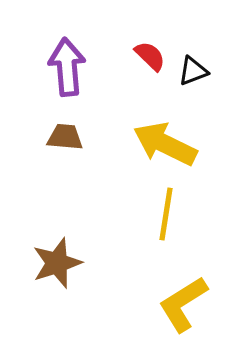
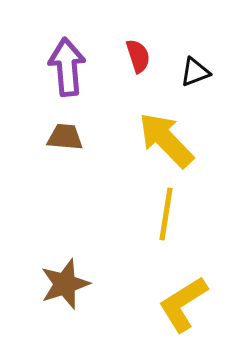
red semicircle: moved 12 px left; rotated 28 degrees clockwise
black triangle: moved 2 px right, 1 px down
yellow arrow: moved 1 px right, 4 px up; rotated 20 degrees clockwise
brown star: moved 8 px right, 21 px down
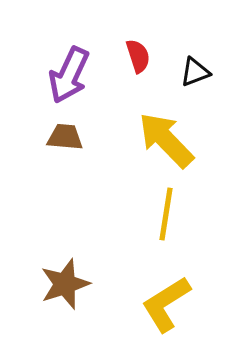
purple arrow: moved 2 px right, 8 px down; rotated 150 degrees counterclockwise
yellow L-shape: moved 17 px left
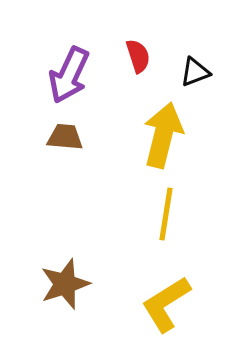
yellow arrow: moved 3 px left, 5 px up; rotated 58 degrees clockwise
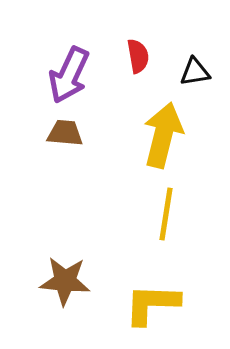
red semicircle: rotated 8 degrees clockwise
black triangle: rotated 12 degrees clockwise
brown trapezoid: moved 4 px up
brown star: moved 3 px up; rotated 24 degrees clockwise
yellow L-shape: moved 14 px left; rotated 34 degrees clockwise
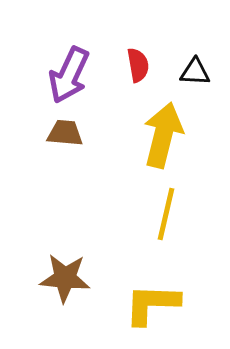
red semicircle: moved 9 px down
black triangle: rotated 12 degrees clockwise
yellow line: rotated 4 degrees clockwise
brown star: moved 3 px up
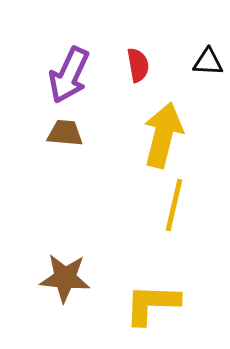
black triangle: moved 13 px right, 10 px up
yellow line: moved 8 px right, 9 px up
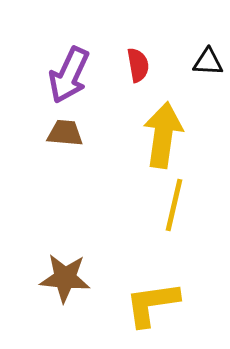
yellow arrow: rotated 6 degrees counterclockwise
yellow L-shape: rotated 10 degrees counterclockwise
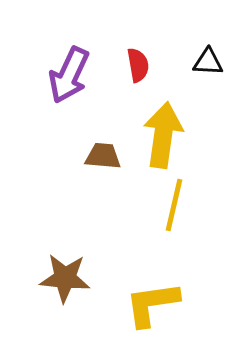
brown trapezoid: moved 38 px right, 23 px down
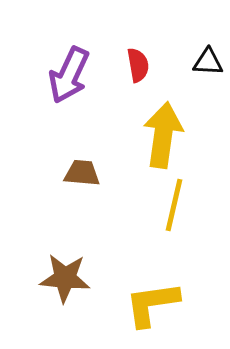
brown trapezoid: moved 21 px left, 17 px down
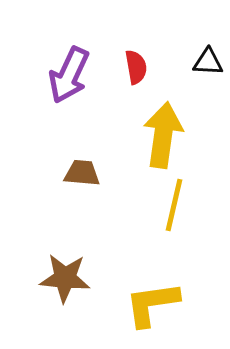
red semicircle: moved 2 px left, 2 px down
